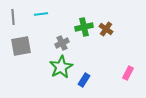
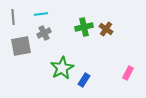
gray cross: moved 18 px left, 10 px up
green star: moved 1 px right, 1 px down
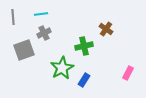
green cross: moved 19 px down
gray square: moved 3 px right, 4 px down; rotated 10 degrees counterclockwise
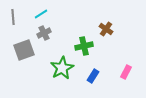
cyan line: rotated 24 degrees counterclockwise
pink rectangle: moved 2 px left, 1 px up
blue rectangle: moved 9 px right, 4 px up
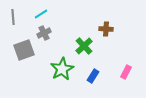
brown cross: rotated 32 degrees counterclockwise
green cross: rotated 30 degrees counterclockwise
green star: moved 1 px down
